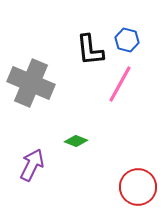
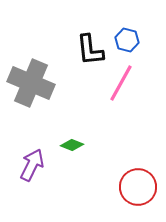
pink line: moved 1 px right, 1 px up
green diamond: moved 4 px left, 4 px down
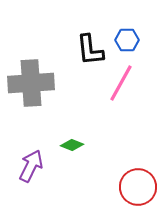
blue hexagon: rotated 15 degrees counterclockwise
gray cross: rotated 27 degrees counterclockwise
purple arrow: moved 1 px left, 1 px down
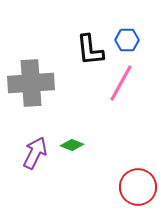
purple arrow: moved 4 px right, 13 px up
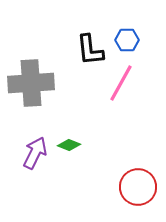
green diamond: moved 3 px left
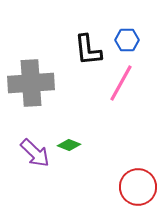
black L-shape: moved 2 px left
purple arrow: rotated 108 degrees clockwise
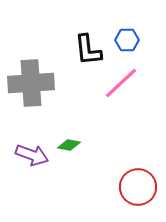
pink line: rotated 18 degrees clockwise
green diamond: rotated 10 degrees counterclockwise
purple arrow: moved 3 px left, 2 px down; rotated 24 degrees counterclockwise
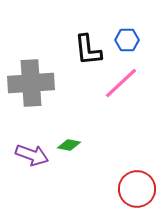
red circle: moved 1 px left, 2 px down
